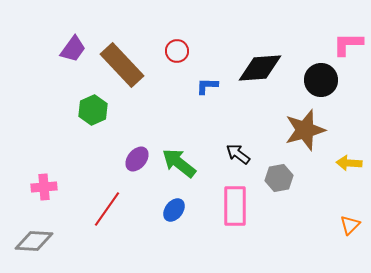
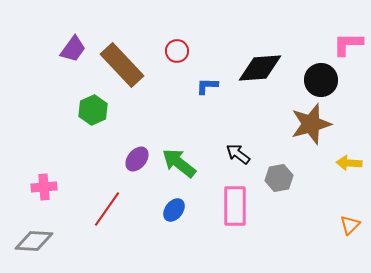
brown star: moved 6 px right, 6 px up
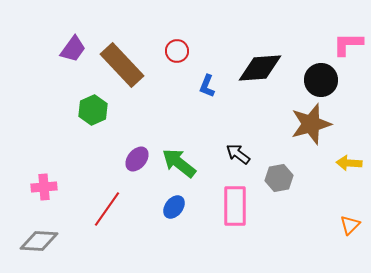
blue L-shape: rotated 70 degrees counterclockwise
blue ellipse: moved 3 px up
gray diamond: moved 5 px right
